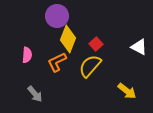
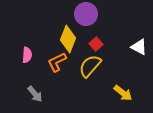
purple circle: moved 29 px right, 2 px up
yellow arrow: moved 4 px left, 2 px down
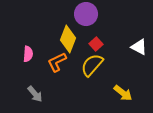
pink semicircle: moved 1 px right, 1 px up
yellow semicircle: moved 2 px right, 1 px up
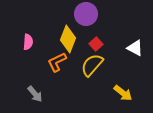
white triangle: moved 4 px left, 1 px down
pink semicircle: moved 12 px up
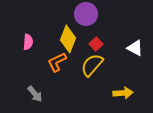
yellow arrow: rotated 42 degrees counterclockwise
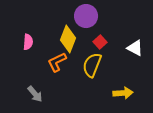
purple circle: moved 2 px down
red square: moved 4 px right, 2 px up
yellow semicircle: rotated 20 degrees counterclockwise
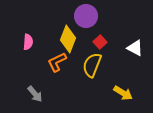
yellow arrow: rotated 36 degrees clockwise
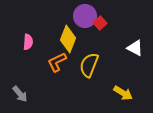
purple circle: moved 1 px left
red square: moved 19 px up
yellow semicircle: moved 3 px left
gray arrow: moved 15 px left
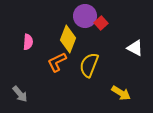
red square: moved 1 px right
yellow arrow: moved 2 px left
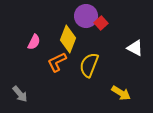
purple circle: moved 1 px right
pink semicircle: moved 6 px right; rotated 21 degrees clockwise
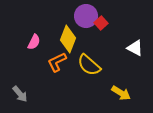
yellow semicircle: rotated 70 degrees counterclockwise
